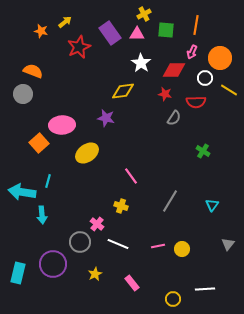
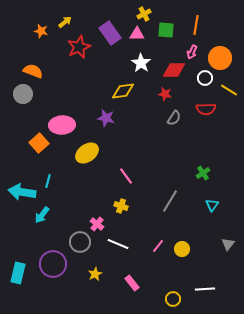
red semicircle at (196, 102): moved 10 px right, 7 px down
green cross at (203, 151): moved 22 px down; rotated 24 degrees clockwise
pink line at (131, 176): moved 5 px left
cyan arrow at (42, 215): rotated 42 degrees clockwise
pink line at (158, 246): rotated 40 degrees counterclockwise
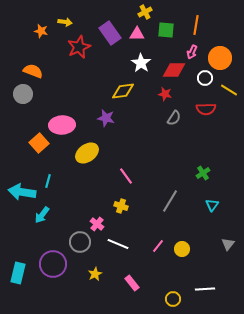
yellow cross at (144, 14): moved 1 px right, 2 px up
yellow arrow at (65, 22): rotated 48 degrees clockwise
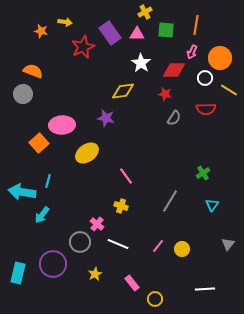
red star at (79, 47): moved 4 px right
yellow circle at (173, 299): moved 18 px left
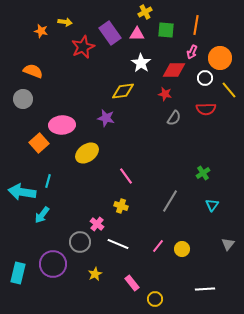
yellow line at (229, 90): rotated 18 degrees clockwise
gray circle at (23, 94): moved 5 px down
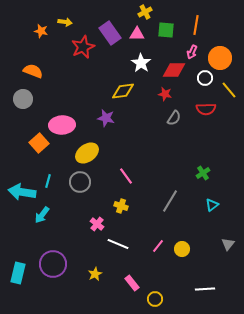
cyan triangle at (212, 205): rotated 16 degrees clockwise
gray circle at (80, 242): moved 60 px up
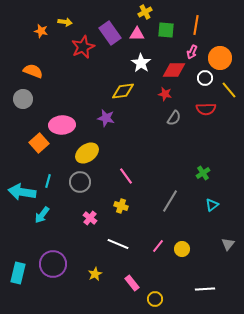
pink cross at (97, 224): moved 7 px left, 6 px up
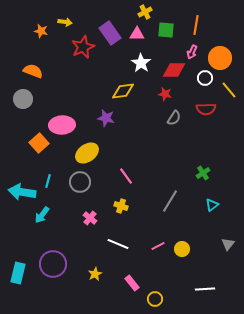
pink line at (158, 246): rotated 24 degrees clockwise
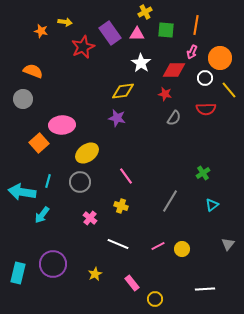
purple star at (106, 118): moved 11 px right
